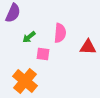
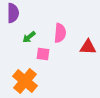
purple semicircle: rotated 24 degrees counterclockwise
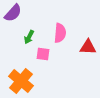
purple semicircle: rotated 42 degrees clockwise
green arrow: rotated 24 degrees counterclockwise
orange cross: moved 4 px left
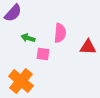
green arrow: moved 1 px left, 1 px down; rotated 80 degrees clockwise
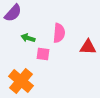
pink semicircle: moved 1 px left
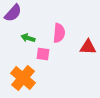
orange cross: moved 2 px right, 3 px up
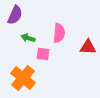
purple semicircle: moved 2 px right, 2 px down; rotated 18 degrees counterclockwise
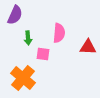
green arrow: rotated 112 degrees counterclockwise
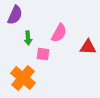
pink semicircle: rotated 24 degrees clockwise
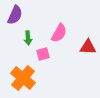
pink square: rotated 24 degrees counterclockwise
